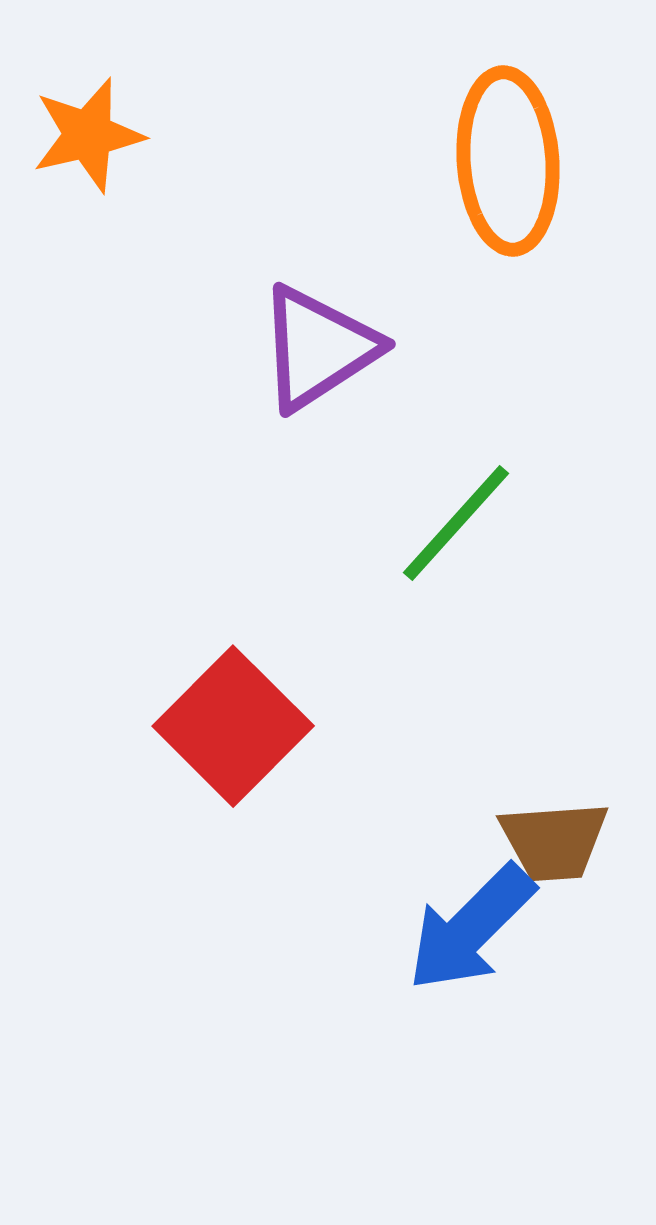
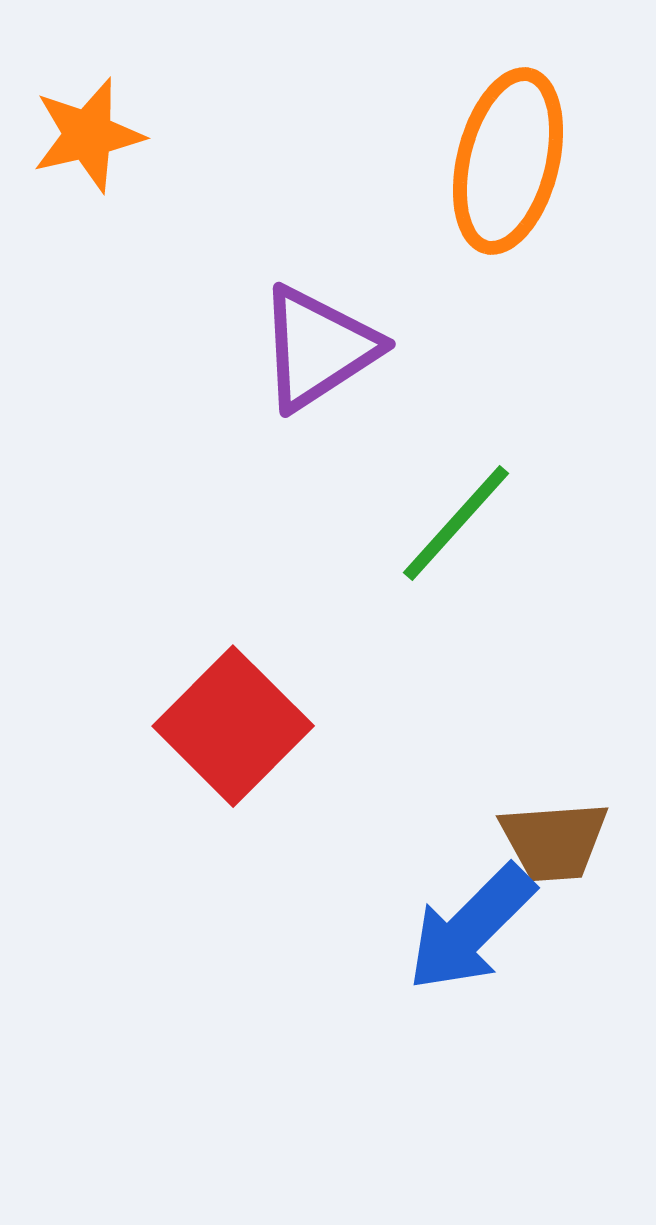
orange ellipse: rotated 18 degrees clockwise
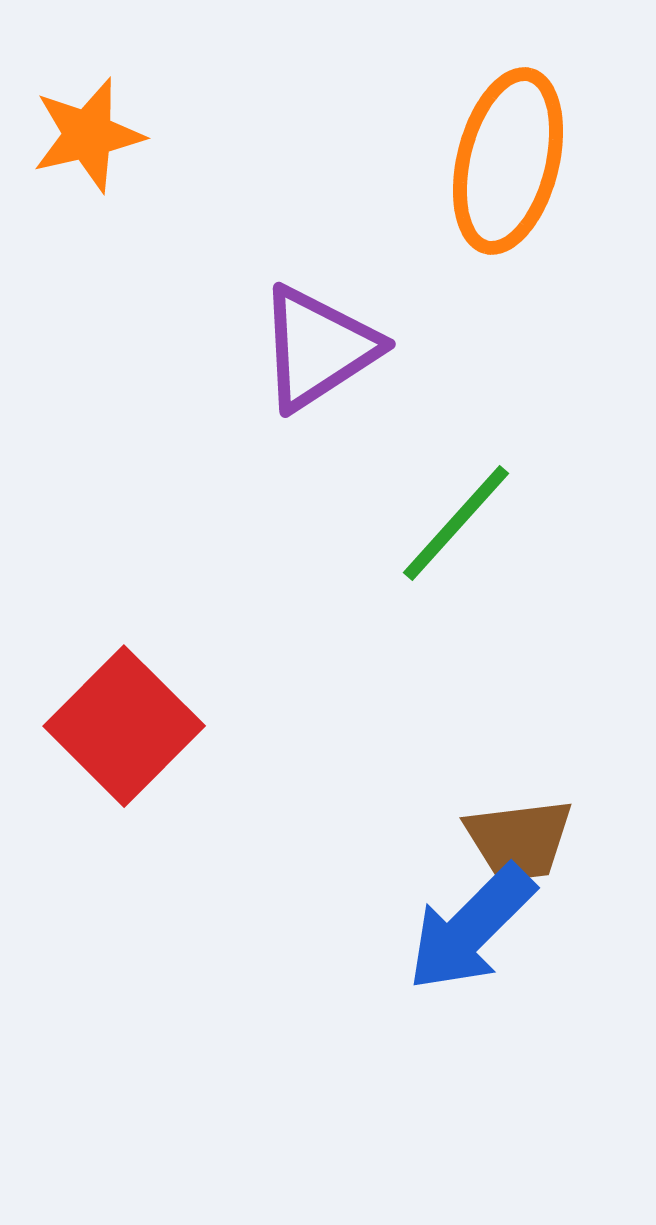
red square: moved 109 px left
brown trapezoid: moved 35 px left, 1 px up; rotated 3 degrees counterclockwise
